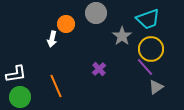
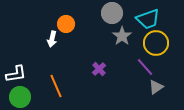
gray circle: moved 16 px right
yellow circle: moved 5 px right, 6 px up
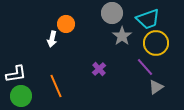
green circle: moved 1 px right, 1 px up
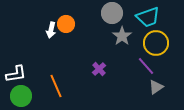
cyan trapezoid: moved 2 px up
white arrow: moved 1 px left, 9 px up
purple line: moved 1 px right, 1 px up
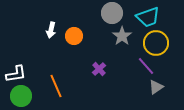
orange circle: moved 8 px right, 12 px down
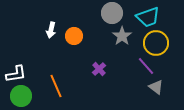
gray triangle: rotated 49 degrees counterclockwise
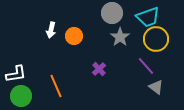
gray star: moved 2 px left, 1 px down
yellow circle: moved 4 px up
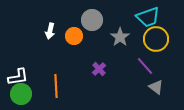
gray circle: moved 20 px left, 7 px down
white arrow: moved 1 px left, 1 px down
purple line: moved 1 px left
white L-shape: moved 2 px right, 3 px down
orange line: rotated 20 degrees clockwise
green circle: moved 2 px up
